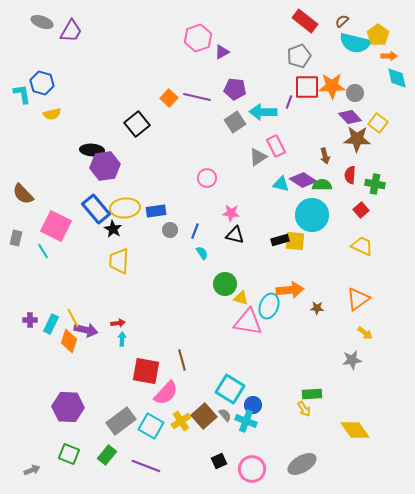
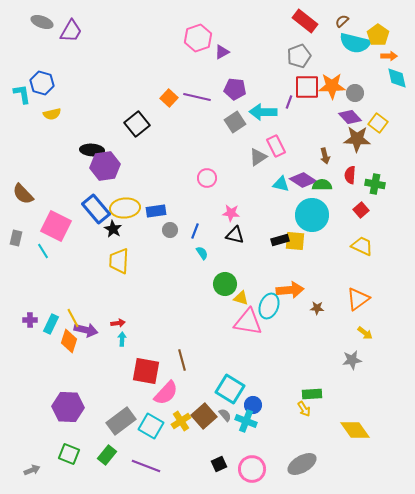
black square at (219, 461): moved 3 px down
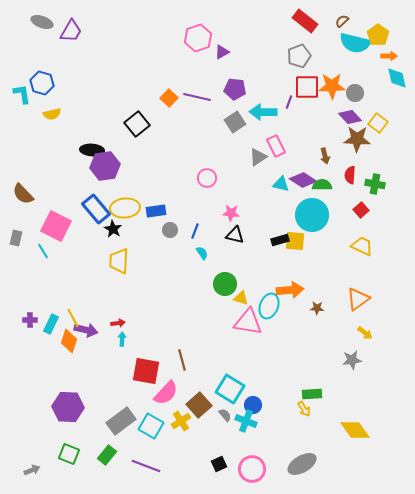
brown square at (204, 416): moved 5 px left, 11 px up
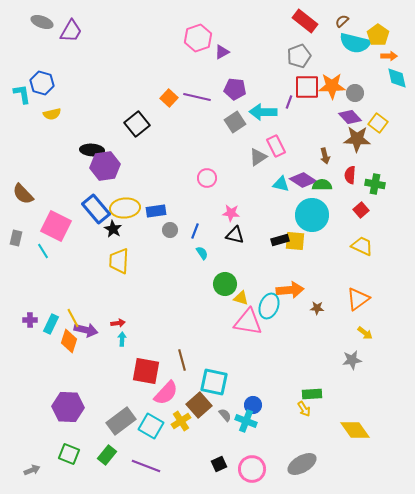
cyan square at (230, 389): moved 16 px left, 7 px up; rotated 20 degrees counterclockwise
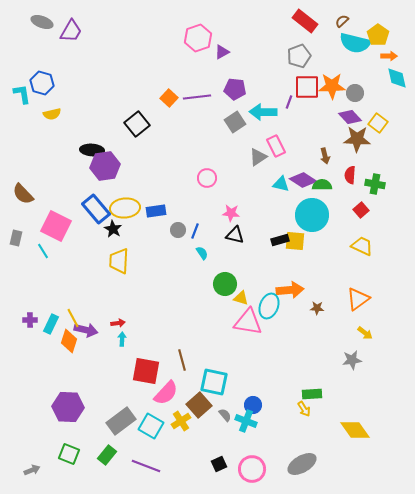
purple line at (197, 97): rotated 20 degrees counterclockwise
gray circle at (170, 230): moved 8 px right
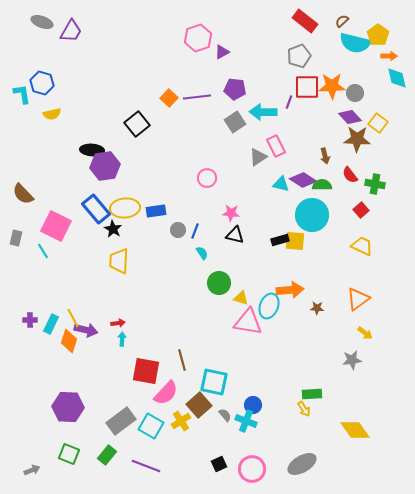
red semicircle at (350, 175): rotated 42 degrees counterclockwise
green circle at (225, 284): moved 6 px left, 1 px up
